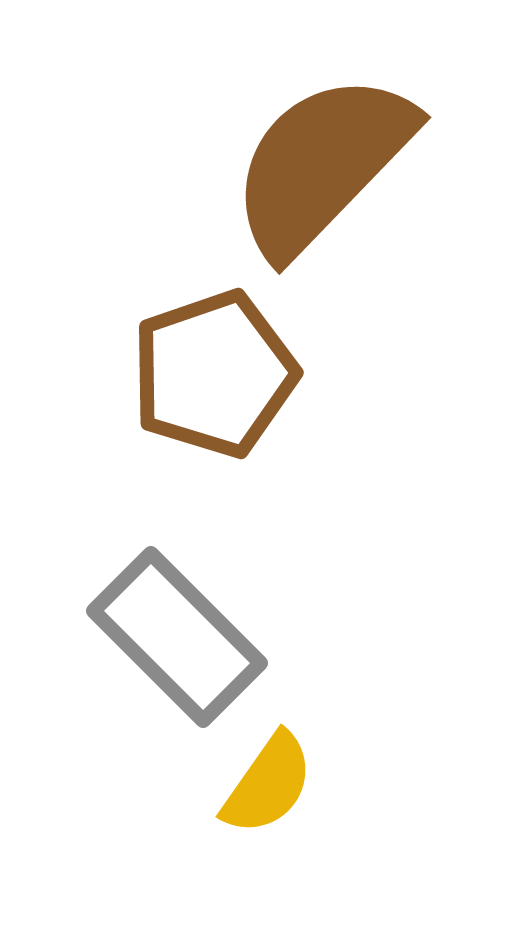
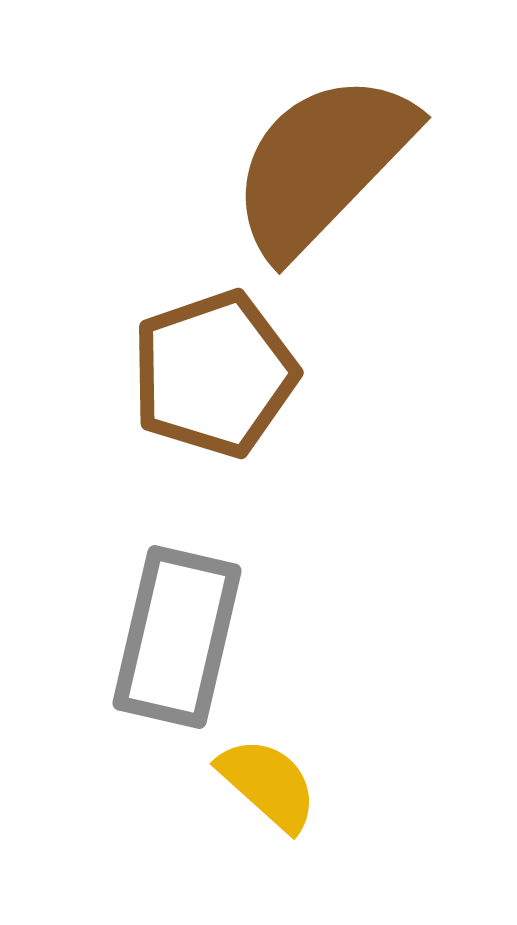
gray rectangle: rotated 58 degrees clockwise
yellow semicircle: rotated 83 degrees counterclockwise
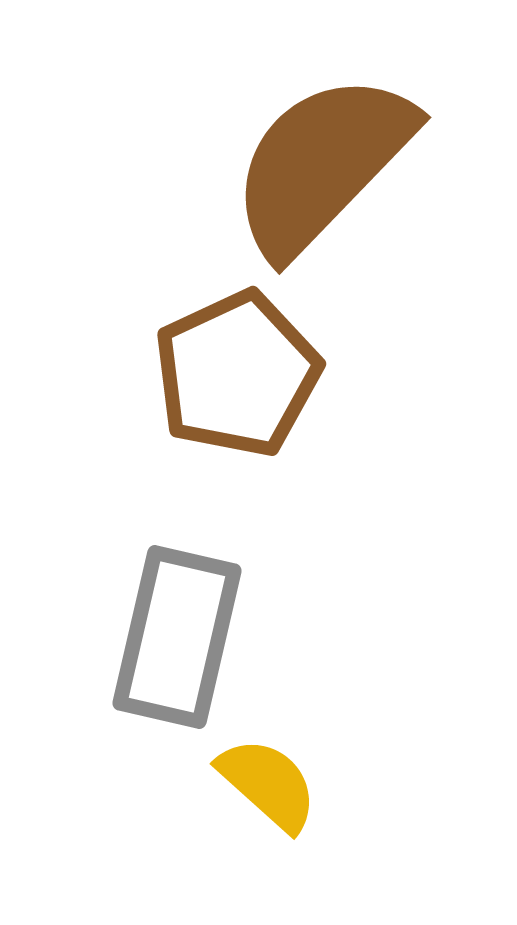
brown pentagon: moved 23 px right; rotated 6 degrees counterclockwise
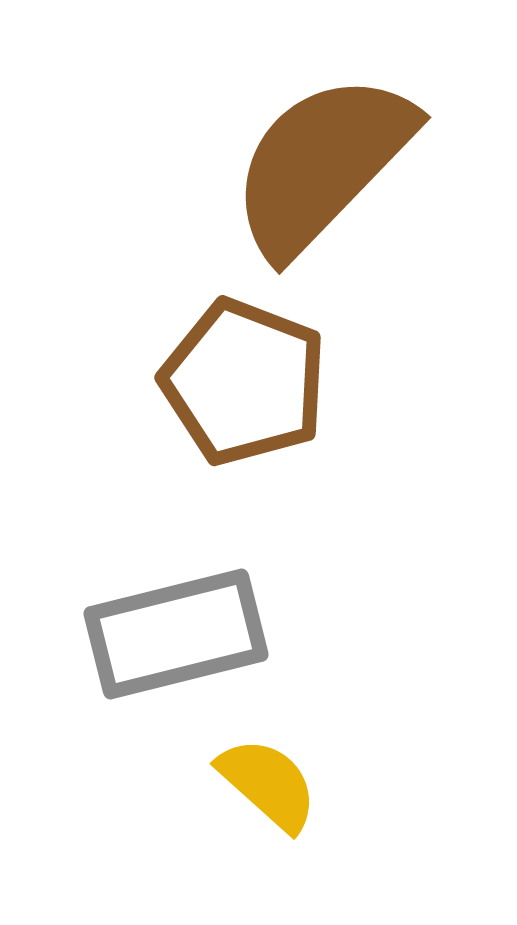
brown pentagon: moved 7 px right, 8 px down; rotated 26 degrees counterclockwise
gray rectangle: moved 1 px left, 3 px up; rotated 63 degrees clockwise
